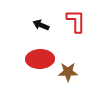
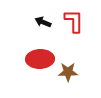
red L-shape: moved 2 px left
black arrow: moved 2 px right, 3 px up
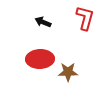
red L-shape: moved 11 px right, 3 px up; rotated 15 degrees clockwise
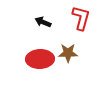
red L-shape: moved 4 px left
brown star: moved 19 px up
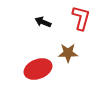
red ellipse: moved 2 px left, 10 px down; rotated 20 degrees counterclockwise
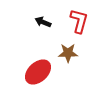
red L-shape: moved 2 px left, 3 px down
red ellipse: moved 3 px down; rotated 20 degrees counterclockwise
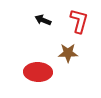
black arrow: moved 2 px up
red ellipse: rotated 44 degrees clockwise
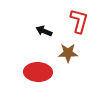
black arrow: moved 1 px right, 11 px down
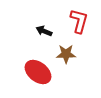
brown star: moved 2 px left, 1 px down
red ellipse: rotated 36 degrees clockwise
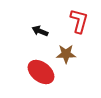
black arrow: moved 4 px left
red ellipse: moved 3 px right
